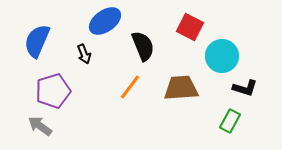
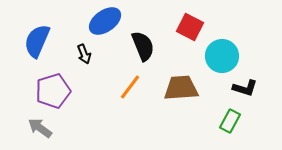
gray arrow: moved 2 px down
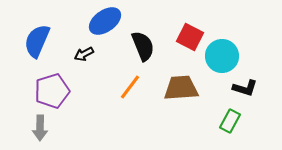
red square: moved 10 px down
black arrow: rotated 84 degrees clockwise
purple pentagon: moved 1 px left
gray arrow: rotated 125 degrees counterclockwise
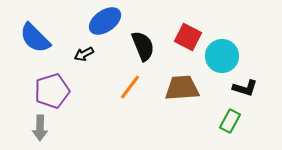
red square: moved 2 px left
blue semicircle: moved 2 px left, 3 px up; rotated 68 degrees counterclockwise
brown trapezoid: moved 1 px right
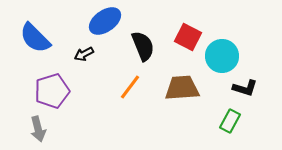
gray arrow: moved 2 px left, 1 px down; rotated 15 degrees counterclockwise
